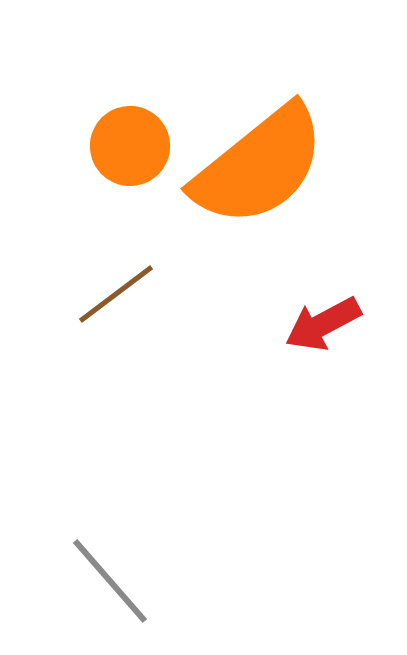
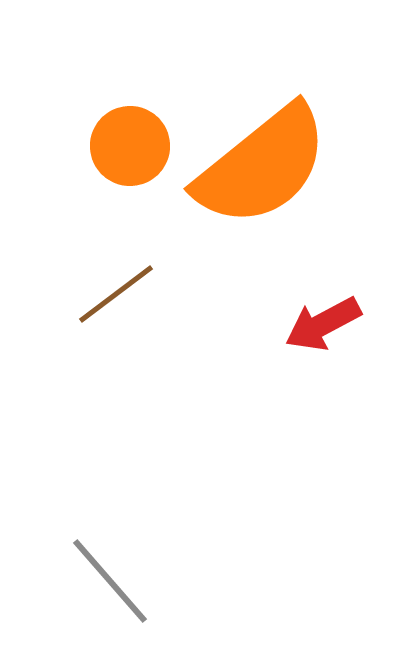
orange semicircle: moved 3 px right
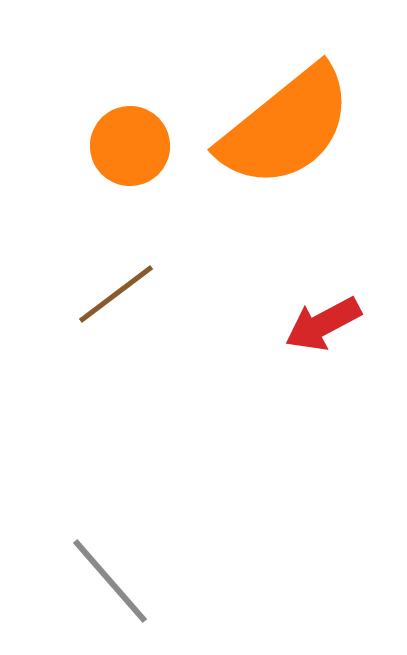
orange semicircle: moved 24 px right, 39 px up
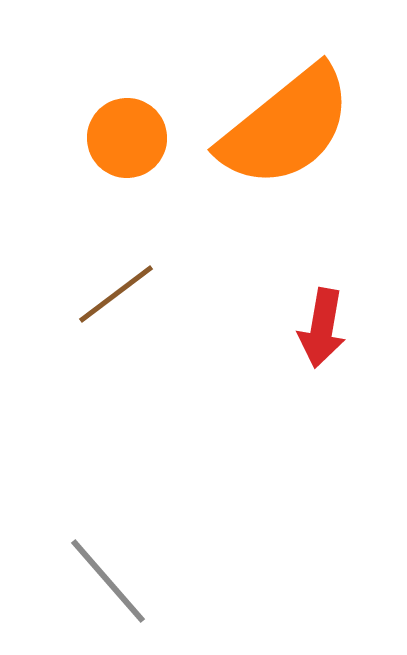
orange circle: moved 3 px left, 8 px up
red arrow: moved 1 px left, 4 px down; rotated 52 degrees counterclockwise
gray line: moved 2 px left
